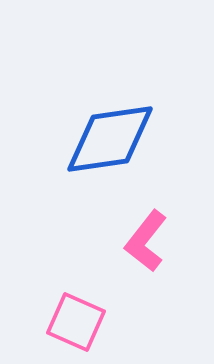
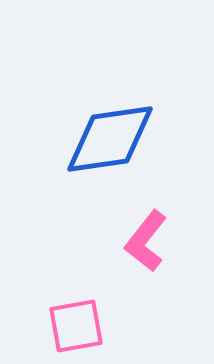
pink square: moved 4 px down; rotated 34 degrees counterclockwise
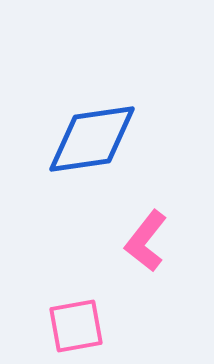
blue diamond: moved 18 px left
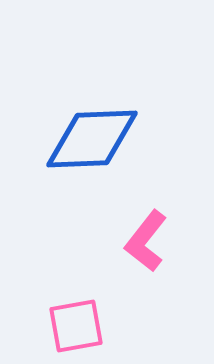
blue diamond: rotated 6 degrees clockwise
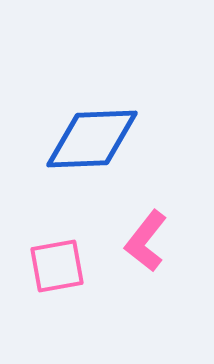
pink square: moved 19 px left, 60 px up
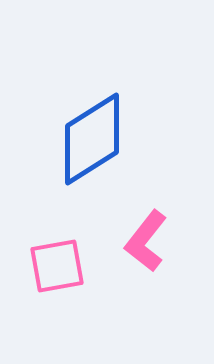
blue diamond: rotated 30 degrees counterclockwise
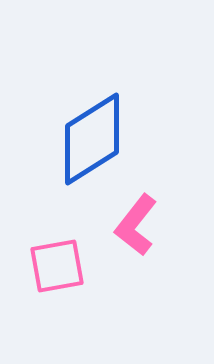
pink L-shape: moved 10 px left, 16 px up
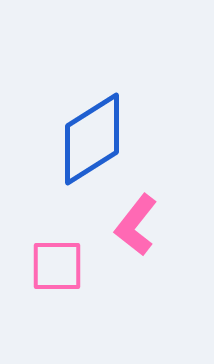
pink square: rotated 10 degrees clockwise
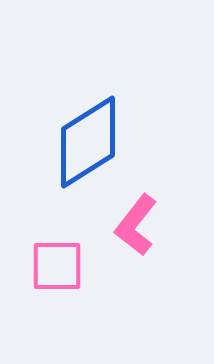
blue diamond: moved 4 px left, 3 px down
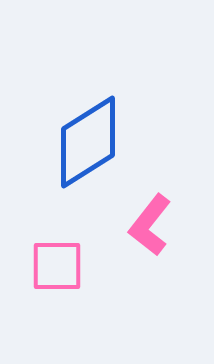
pink L-shape: moved 14 px right
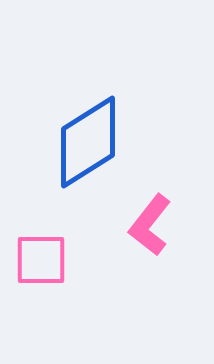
pink square: moved 16 px left, 6 px up
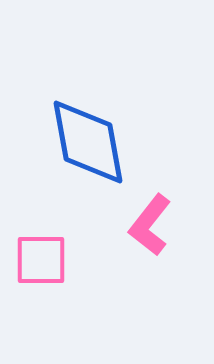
blue diamond: rotated 68 degrees counterclockwise
